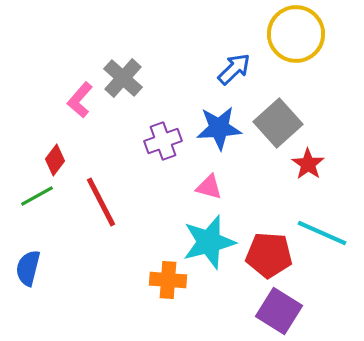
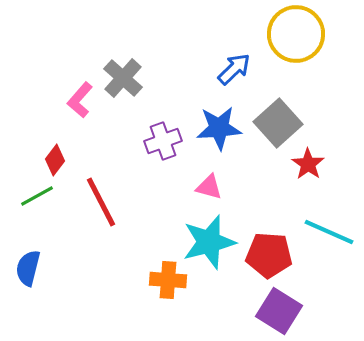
cyan line: moved 7 px right, 1 px up
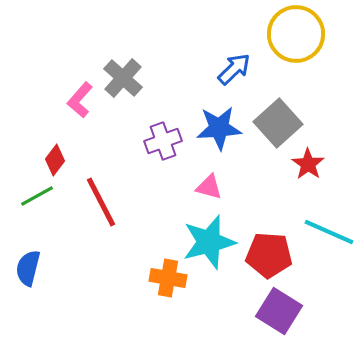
orange cross: moved 2 px up; rotated 6 degrees clockwise
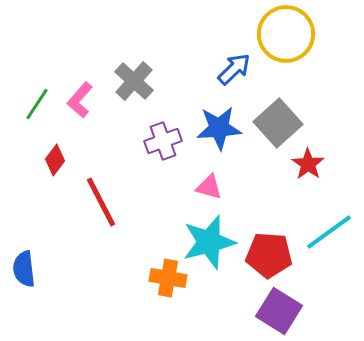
yellow circle: moved 10 px left
gray cross: moved 11 px right, 3 px down
green line: moved 92 px up; rotated 28 degrees counterclockwise
cyan line: rotated 60 degrees counterclockwise
blue semicircle: moved 4 px left, 1 px down; rotated 21 degrees counterclockwise
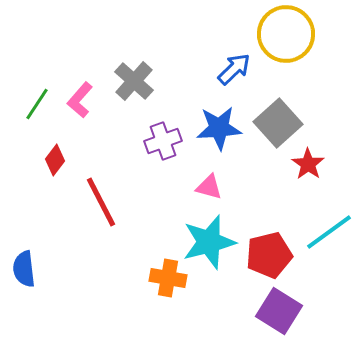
red pentagon: rotated 18 degrees counterclockwise
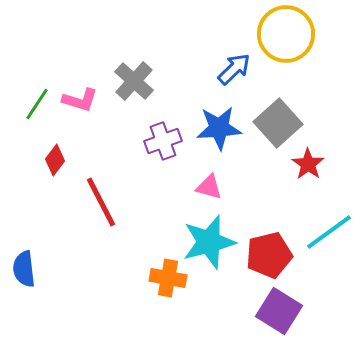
pink L-shape: rotated 114 degrees counterclockwise
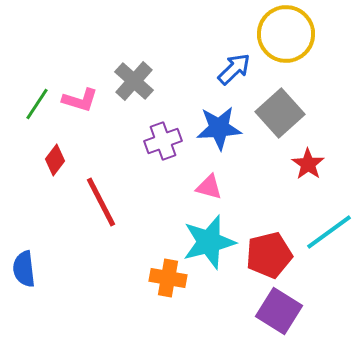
gray square: moved 2 px right, 10 px up
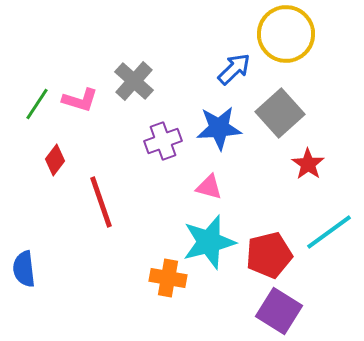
red line: rotated 8 degrees clockwise
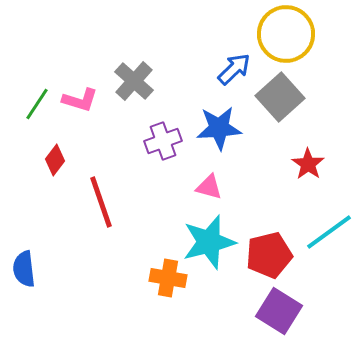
gray square: moved 16 px up
